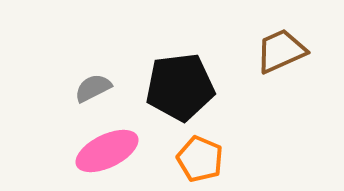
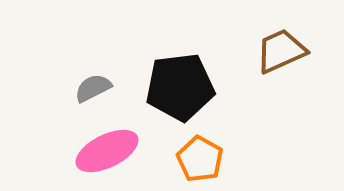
orange pentagon: rotated 6 degrees clockwise
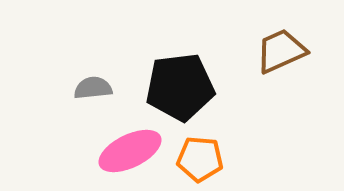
gray semicircle: rotated 21 degrees clockwise
pink ellipse: moved 23 px right
orange pentagon: rotated 24 degrees counterclockwise
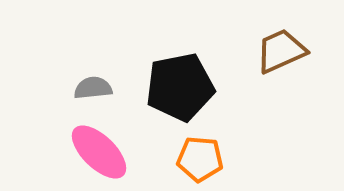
black pentagon: rotated 4 degrees counterclockwise
pink ellipse: moved 31 px left, 1 px down; rotated 70 degrees clockwise
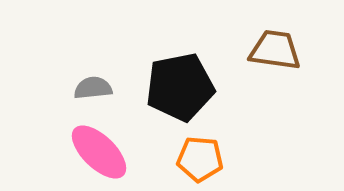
brown trapezoid: moved 6 px left, 1 px up; rotated 32 degrees clockwise
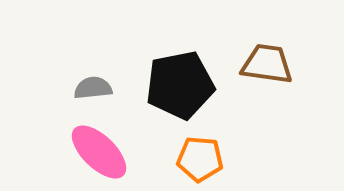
brown trapezoid: moved 8 px left, 14 px down
black pentagon: moved 2 px up
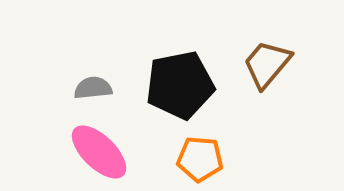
brown trapezoid: rotated 58 degrees counterclockwise
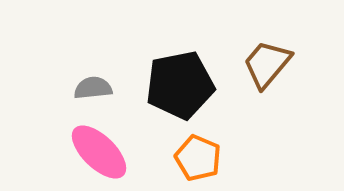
orange pentagon: moved 2 px left, 1 px up; rotated 18 degrees clockwise
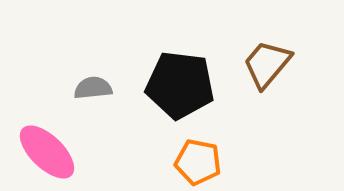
black pentagon: rotated 18 degrees clockwise
pink ellipse: moved 52 px left
orange pentagon: moved 4 px down; rotated 12 degrees counterclockwise
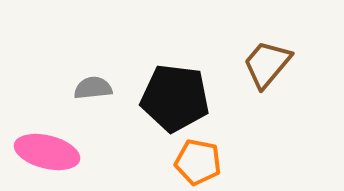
black pentagon: moved 5 px left, 13 px down
pink ellipse: rotated 30 degrees counterclockwise
